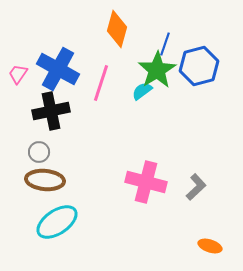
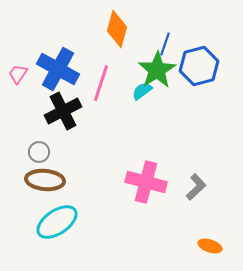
black cross: moved 12 px right; rotated 15 degrees counterclockwise
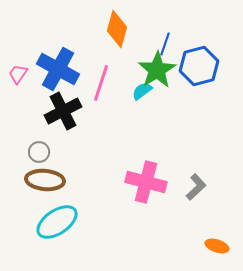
orange ellipse: moved 7 px right
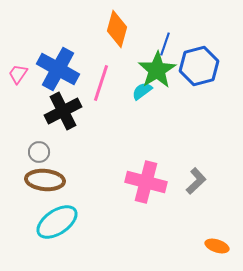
gray L-shape: moved 6 px up
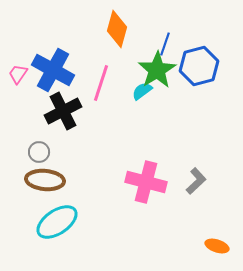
blue cross: moved 5 px left, 1 px down
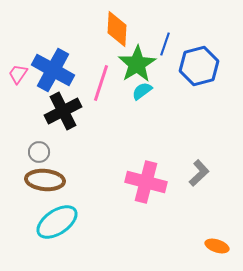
orange diamond: rotated 12 degrees counterclockwise
green star: moved 20 px left, 6 px up
gray L-shape: moved 3 px right, 8 px up
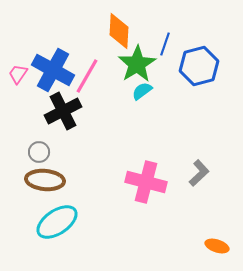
orange diamond: moved 2 px right, 2 px down
pink line: moved 14 px left, 7 px up; rotated 12 degrees clockwise
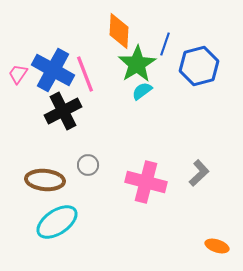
pink line: moved 2 px left, 2 px up; rotated 51 degrees counterclockwise
gray circle: moved 49 px right, 13 px down
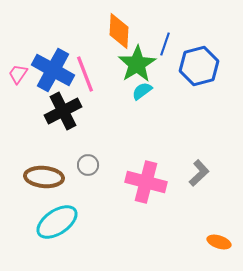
brown ellipse: moved 1 px left, 3 px up
orange ellipse: moved 2 px right, 4 px up
